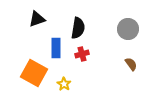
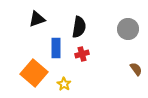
black semicircle: moved 1 px right, 1 px up
brown semicircle: moved 5 px right, 5 px down
orange square: rotated 12 degrees clockwise
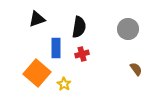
orange square: moved 3 px right
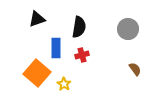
red cross: moved 1 px down
brown semicircle: moved 1 px left
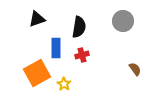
gray circle: moved 5 px left, 8 px up
orange square: rotated 20 degrees clockwise
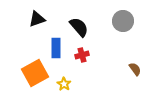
black semicircle: rotated 50 degrees counterclockwise
orange square: moved 2 px left
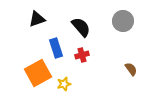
black semicircle: moved 2 px right
blue rectangle: rotated 18 degrees counterclockwise
brown semicircle: moved 4 px left
orange square: moved 3 px right
yellow star: rotated 24 degrees clockwise
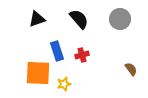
gray circle: moved 3 px left, 2 px up
black semicircle: moved 2 px left, 8 px up
blue rectangle: moved 1 px right, 3 px down
orange square: rotated 32 degrees clockwise
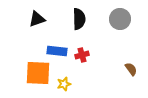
black semicircle: rotated 40 degrees clockwise
blue rectangle: rotated 66 degrees counterclockwise
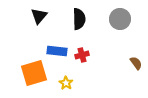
black triangle: moved 2 px right, 3 px up; rotated 30 degrees counterclockwise
brown semicircle: moved 5 px right, 6 px up
orange square: moved 4 px left; rotated 20 degrees counterclockwise
yellow star: moved 2 px right, 1 px up; rotated 24 degrees counterclockwise
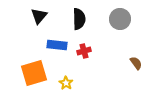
blue rectangle: moved 6 px up
red cross: moved 2 px right, 4 px up
